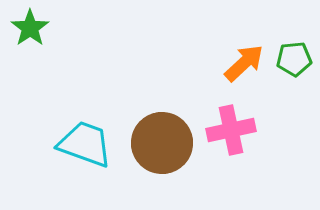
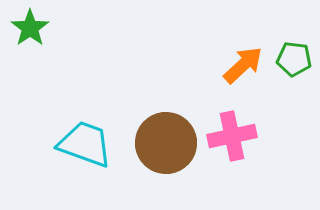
green pentagon: rotated 12 degrees clockwise
orange arrow: moved 1 px left, 2 px down
pink cross: moved 1 px right, 6 px down
brown circle: moved 4 px right
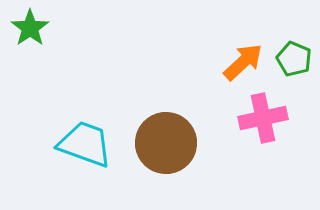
green pentagon: rotated 16 degrees clockwise
orange arrow: moved 3 px up
pink cross: moved 31 px right, 18 px up
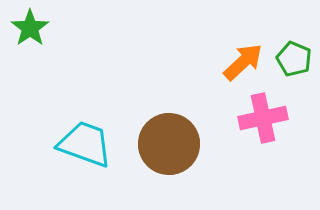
brown circle: moved 3 px right, 1 px down
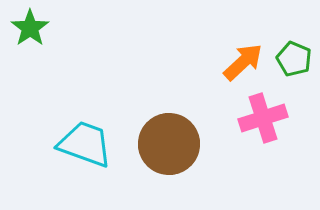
pink cross: rotated 6 degrees counterclockwise
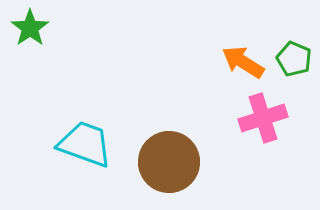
orange arrow: rotated 105 degrees counterclockwise
brown circle: moved 18 px down
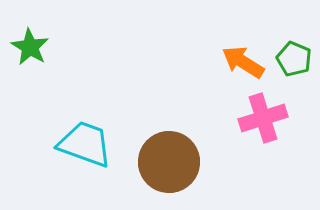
green star: moved 19 px down; rotated 6 degrees counterclockwise
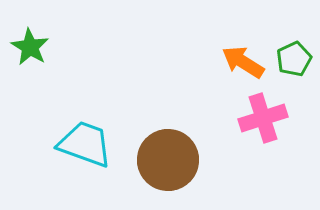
green pentagon: rotated 24 degrees clockwise
brown circle: moved 1 px left, 2 px up
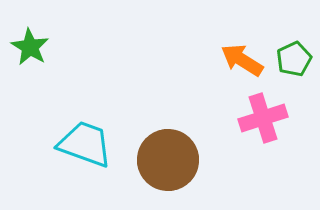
orange arrow: moved 1 px left, 2 px up
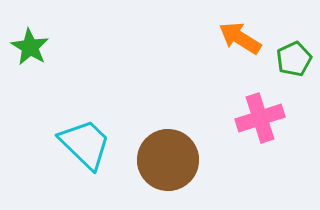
orange arrow: moved 2 px left, 22 px up
pink cross: moved 3 px left
cyan trapezoid: rotated 24 degrees clockwise
